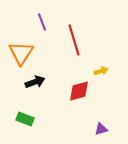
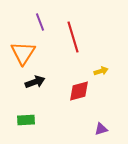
purple line: moved 2 px left
red line: moved 1 px left, 3 px up
orange triangle: moved 2 px right
green rectangle: moved 1 px right, 1 px down; rotated 24 degrees counterclockwise
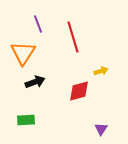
purple line: moved 2 px left, 2 px down
purple triangle: rotated 40 degrees counterclockwise
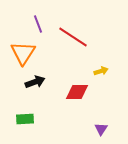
red line: rotated 40 degrees counterclockwise
red diamond: moved 2 px left, 1 px down; rotated 15 degrees clockwise
green rectangle: moved 1 px left, 1 px up
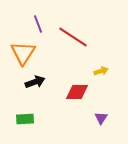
purple triangle: moved 11 px up
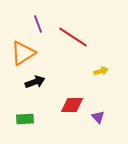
orange triangle: rotated 24 degrees clockwise
red diamond: moved 5 px left, 13 px down
purple triangle: moved 3 px left, 1 px up; rotated 16 degrees counterclockwise
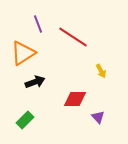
yellow arrow: rotated 80 degrees clockwise
red diamond: moved 3 px right, 6 px up
green rectangle: moved 1 px down; rotated 42 degrees counterclockwise
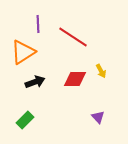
purple line: rotated 18 degrees clockwise
orange triangle: moved 1 px up
red diamond: moved 20 px up
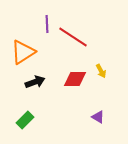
purple line: moved 9 px right
purple triangle: rotated 16 degrees counterclockwise
